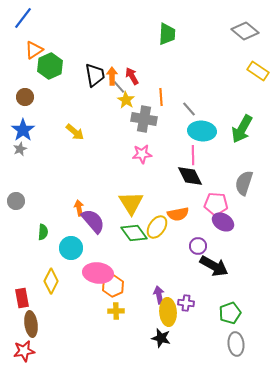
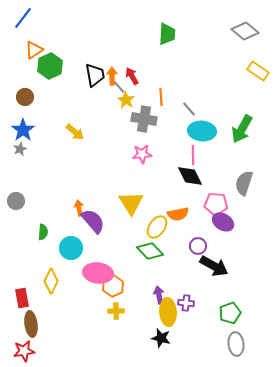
green diamond at (134, 233): moved 16 px right, 18 px down; rotated 8 degrees counterclockwise
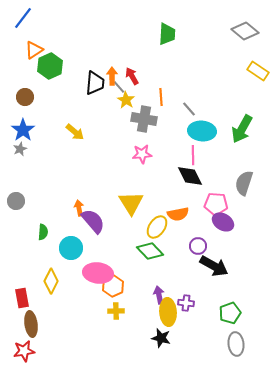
black trapezoid at (95, 75): moved 8 px down; rotated 15 degrees clockwise
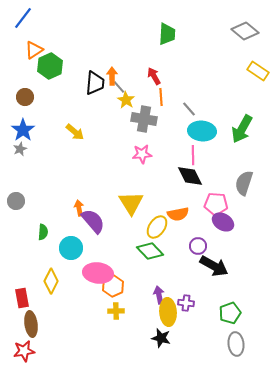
red arrow at (132, 76): moved 22 px right
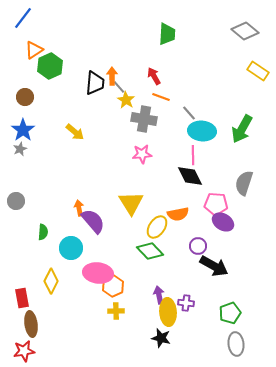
orange line at (161, 97): rotated 66 degrees counterclockwise
gray line at (189, 109): moved 4 px down
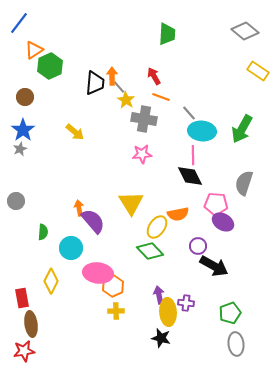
blue line at (23, 18): moved 4 px left, 5 px down
